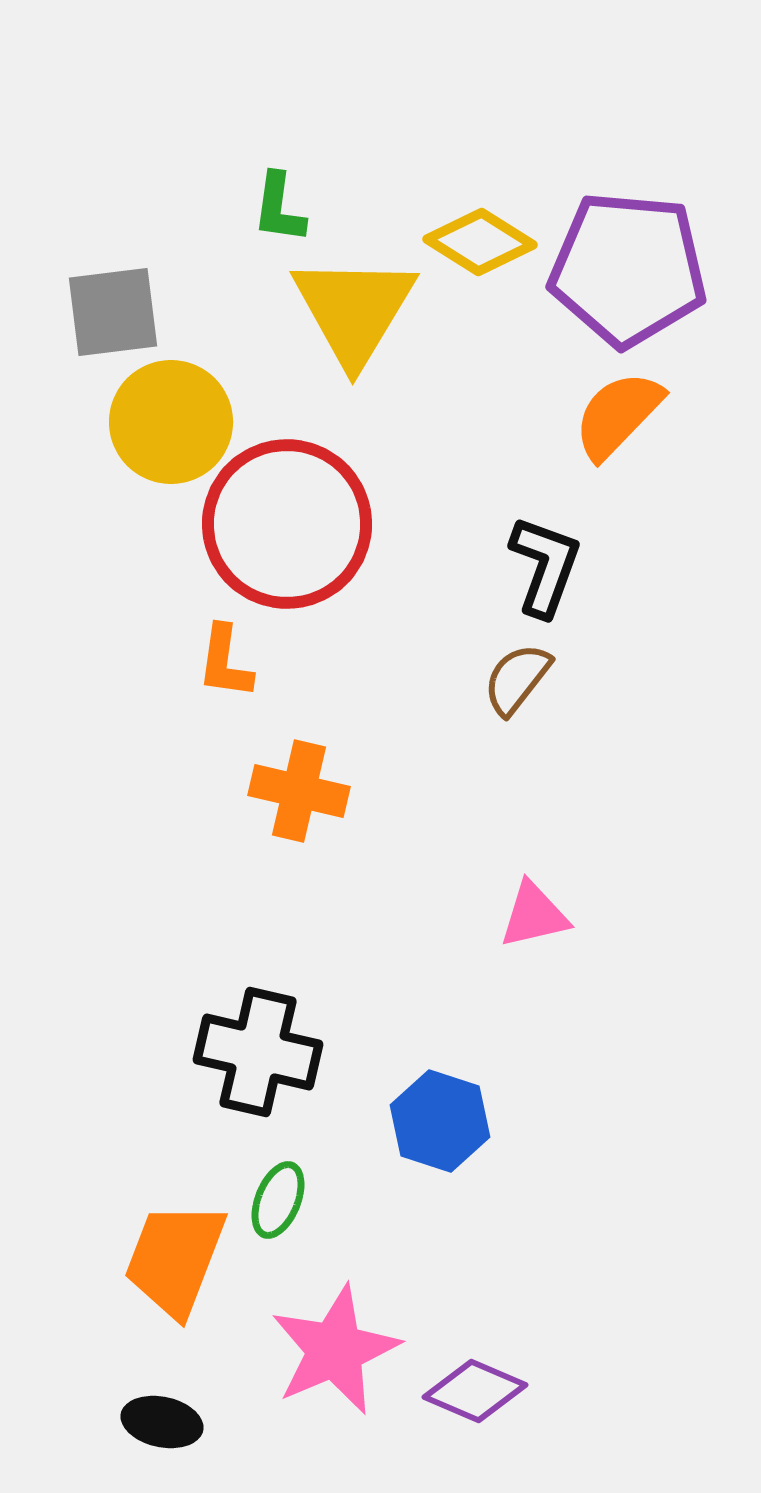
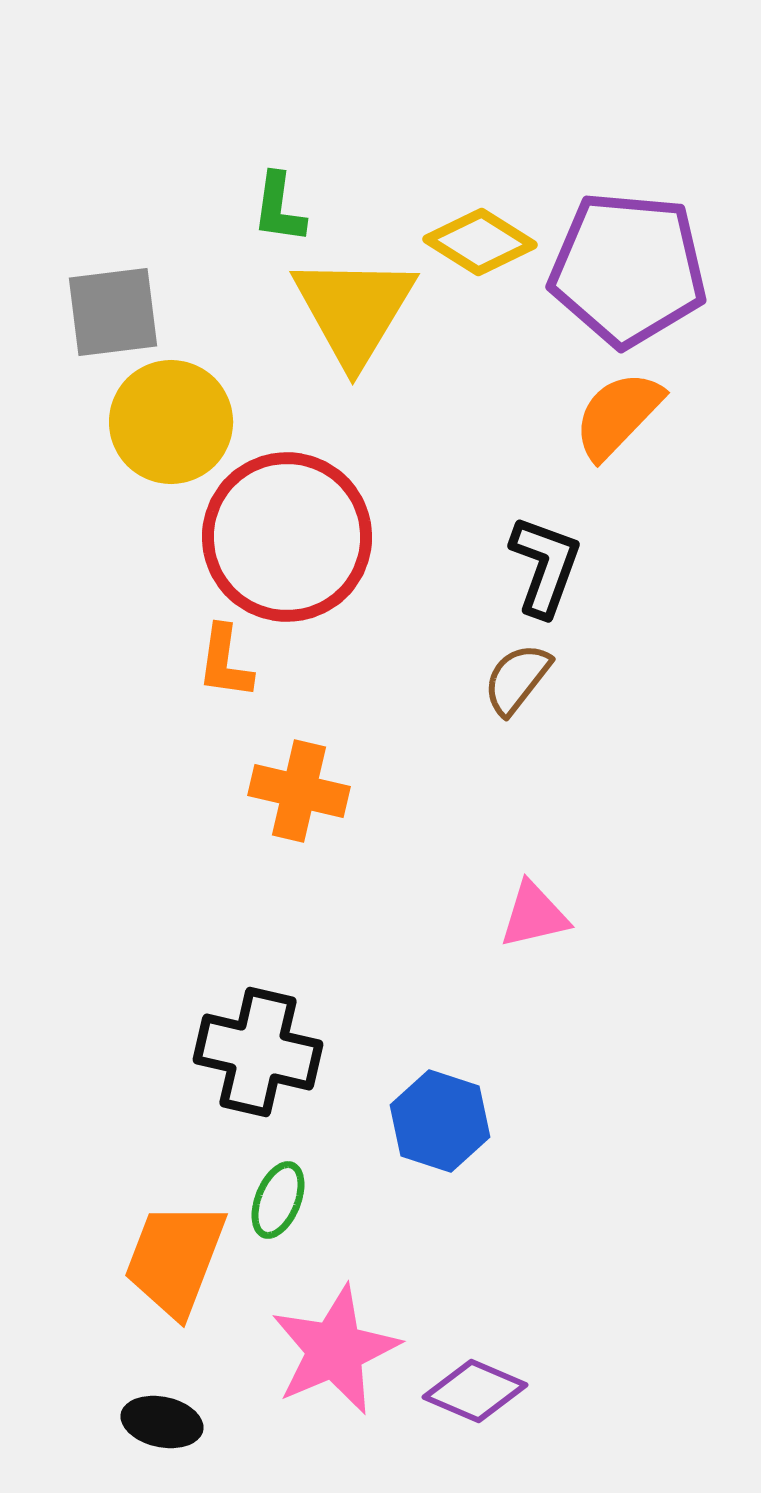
red circle: moved 13 px down
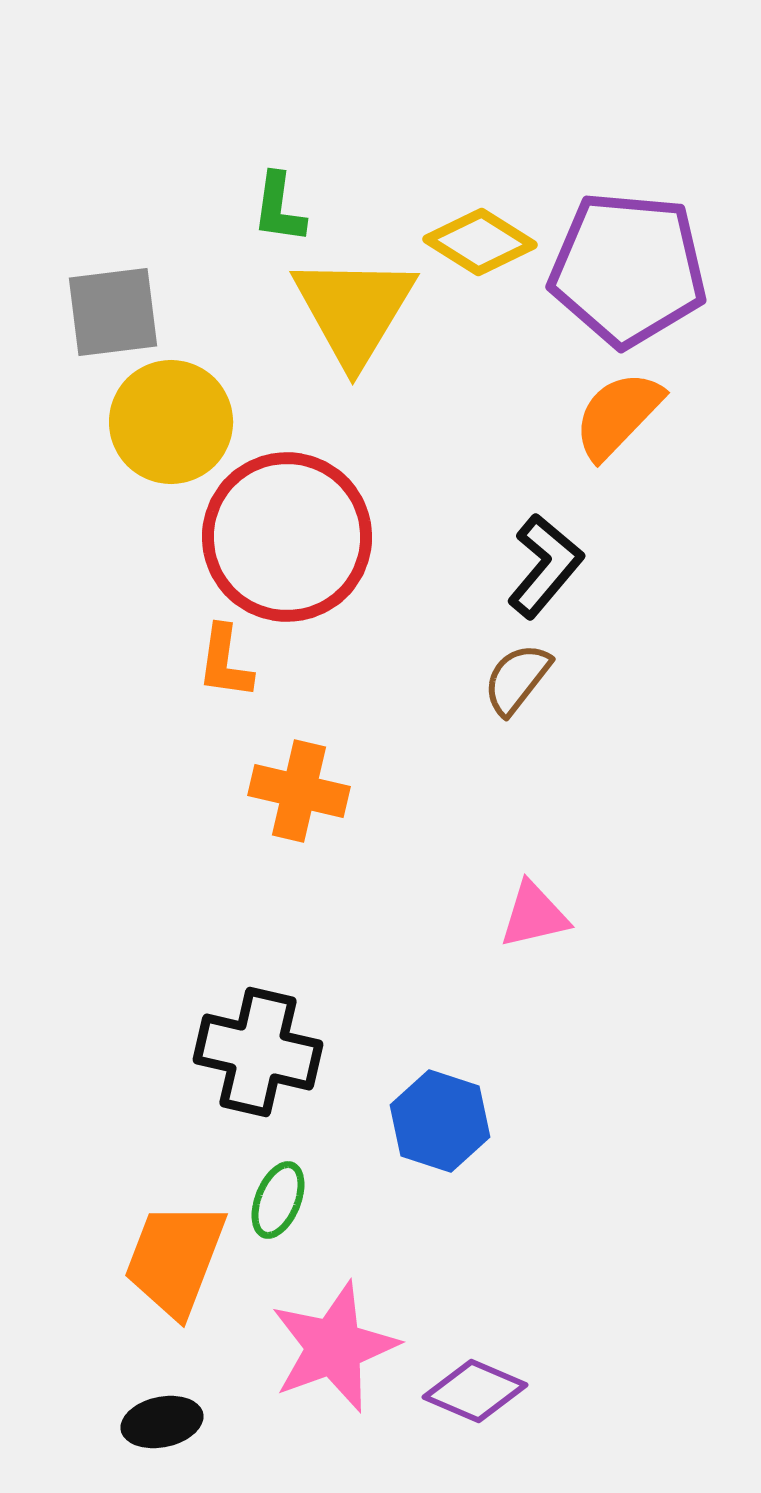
black L-shape: rotated 20 degrees clockwise
pink star: moved 1 px left, 3 px up; rotated 3 degrees clockwise
black ellipse: rotated 24 degrees counterclockwise
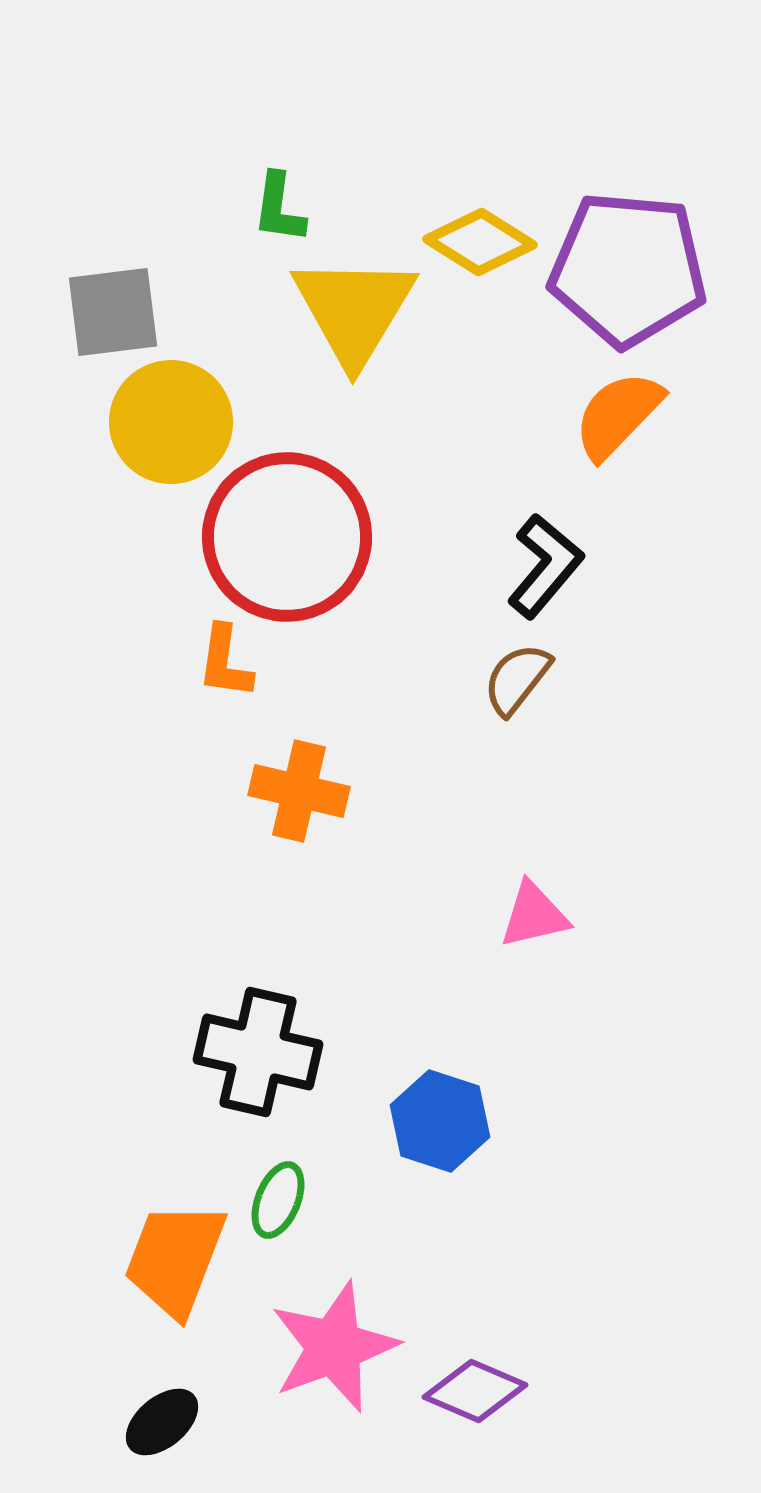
black ellipse: rotated 28 degrees counterclockwise
